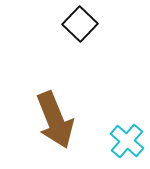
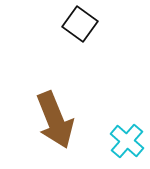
black square: rotated 8 degrees counterclockwise
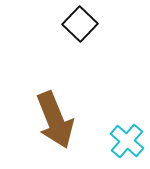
black square: rotated 8 degrees clockwise
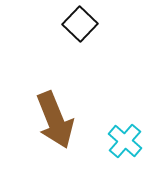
cyan cross: moved 2 px left
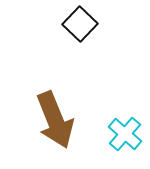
cyan cross: moved 7 px up
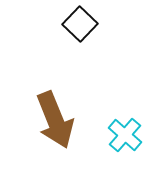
cyan cross: moved 1 px down
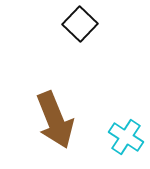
cyan cross: moved 1 px right, 2 px down; rotated 8 degrees counterclockwise
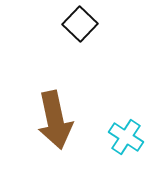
brown arrow: rotated 10 degrees clockwise
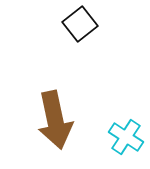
black square: rotated 8 degrees clockwise
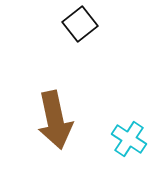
cyan cross: moved 3 px right, 2 px down
